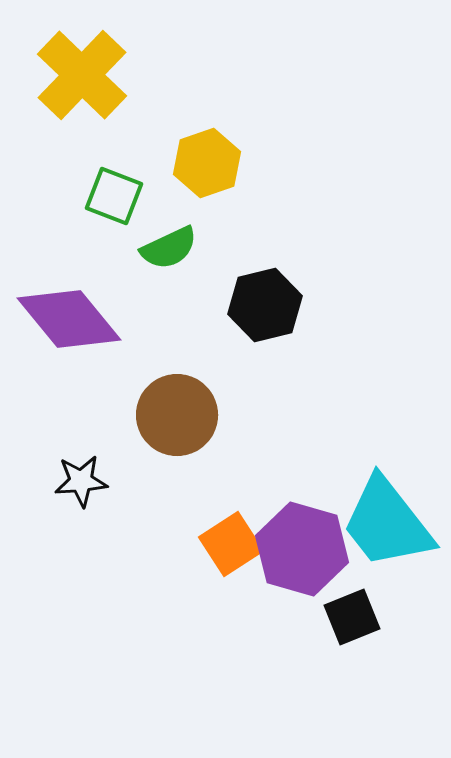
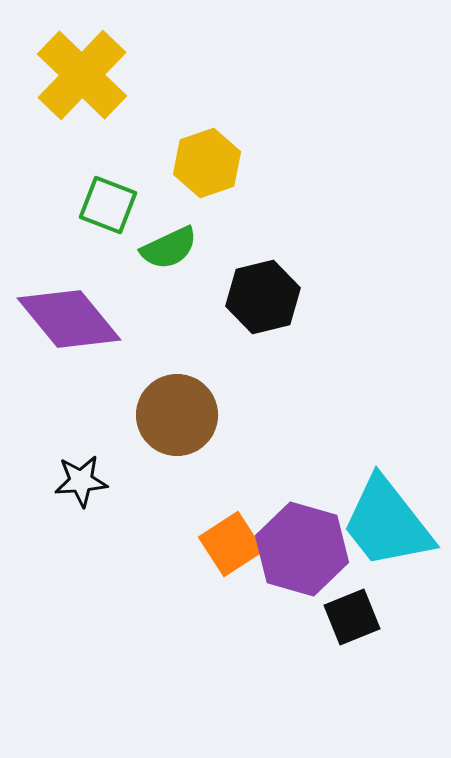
green square: moved 6 px left, 9 px down
black hexagon: moved 2 px left, 8 px up
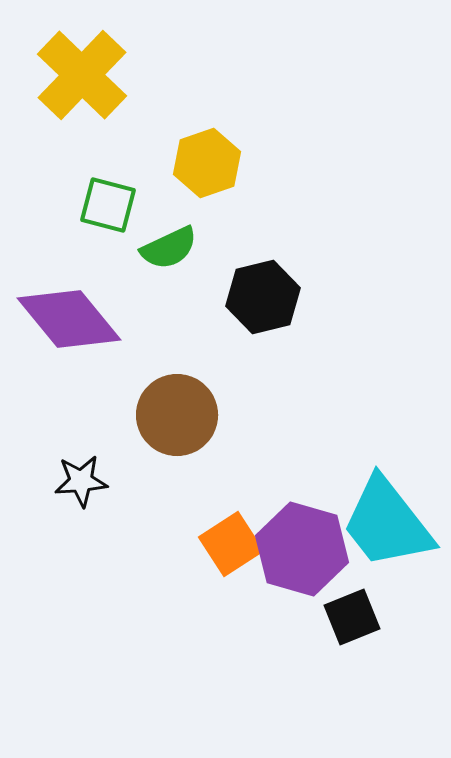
green square: rotated 6 degrees counterclockwise
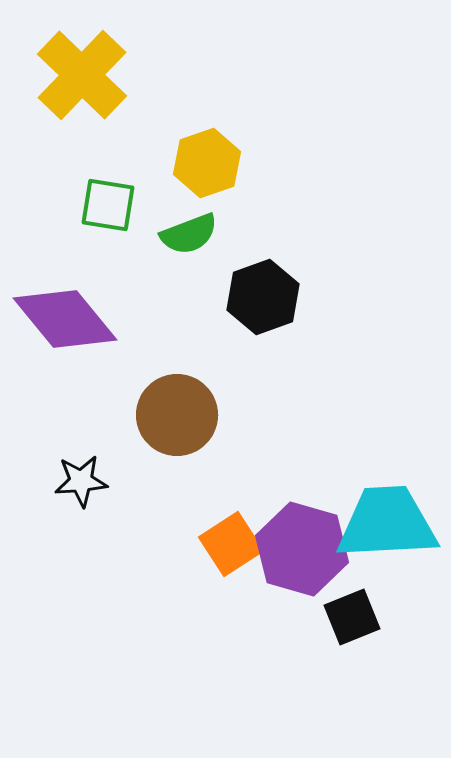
green square: rotated 6 degrees counterclockwise
green semicircle: moved 20 px right, 14 px up; rotated 4 degrees clockwise
black hexagon: rotated 6 degrees counterclockwise
purple diamond: moved 4 px left
cyan trapezoid: rotated 125 degrees clockwise
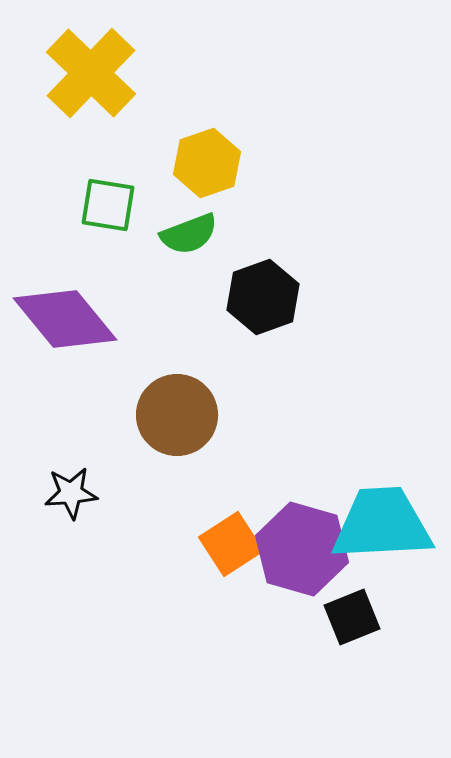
yellow cross: moved 9 px right, 2 px up
black star: moved 10 px left, 12 px down
cyan trapezoid: moved 5 px left, 1 px down
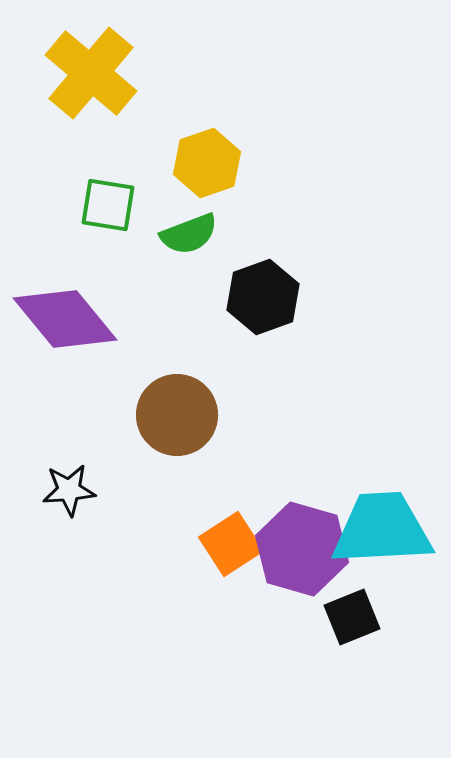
yellow cross: rotated 4 degrees counterclockwise
black star: moved 2 px left, 3 px up
cyan trapezoid: moved 5 px down
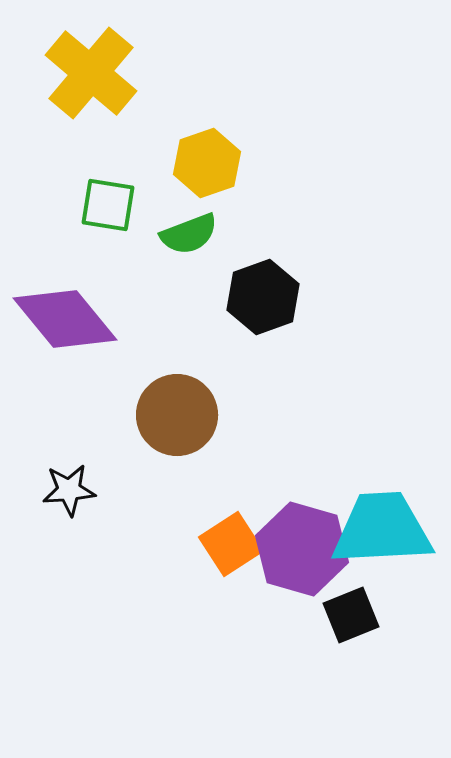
black square: moved 1 px left, 2 px up
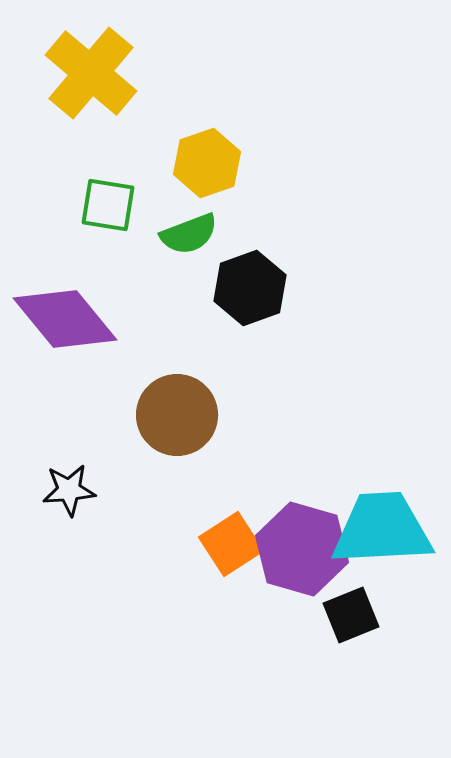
black hexagon: moved 13 px left, 9 px up
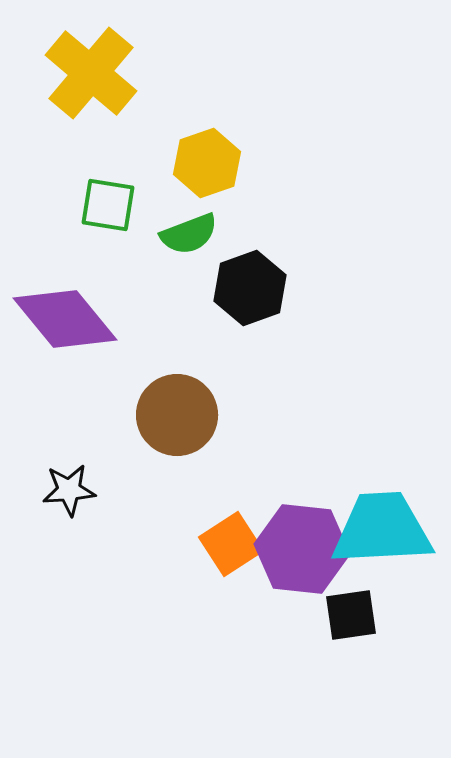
purple hexagon: rotated 10 degrees counterclockwise
black square: rotated 14 degrees clockwise
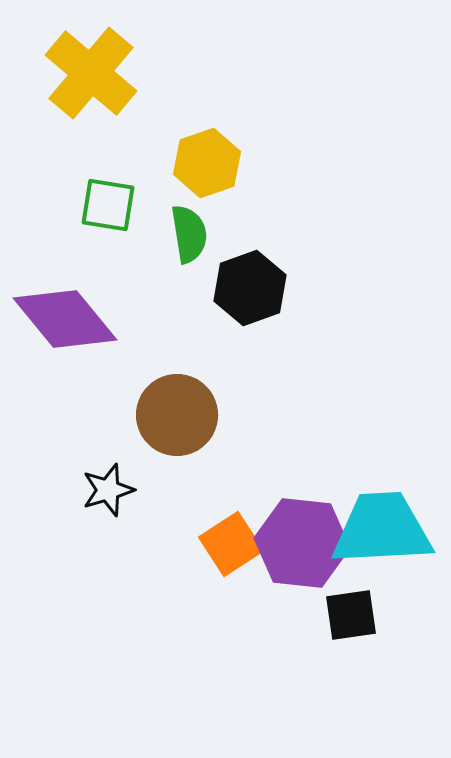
green semicircle: rotated 78 degrees counterclockwise
black star: moved 39 px right; rotated 12 degrees counterclockwise
purple hexagon: moved 6 px up
